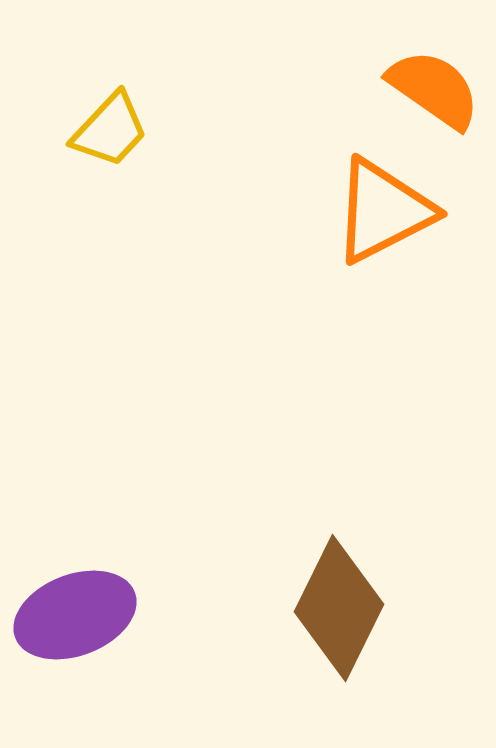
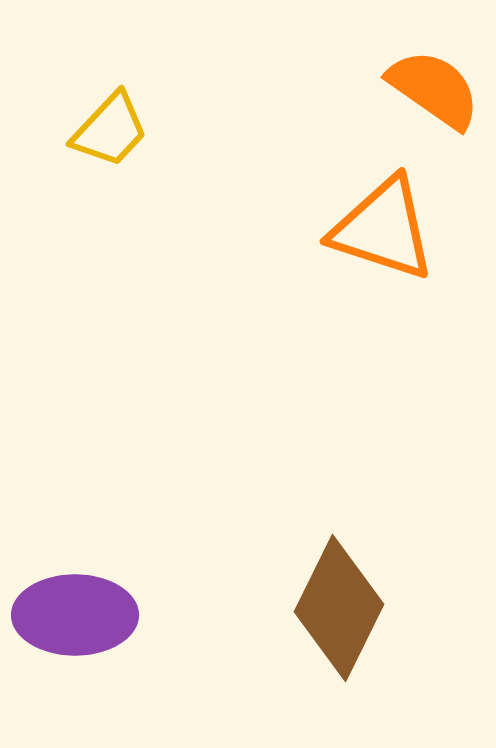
orange triangle: moved 18 px down; rotated 45 degrees clockwise
purple ellipse: rotated 21 degrees clockwise
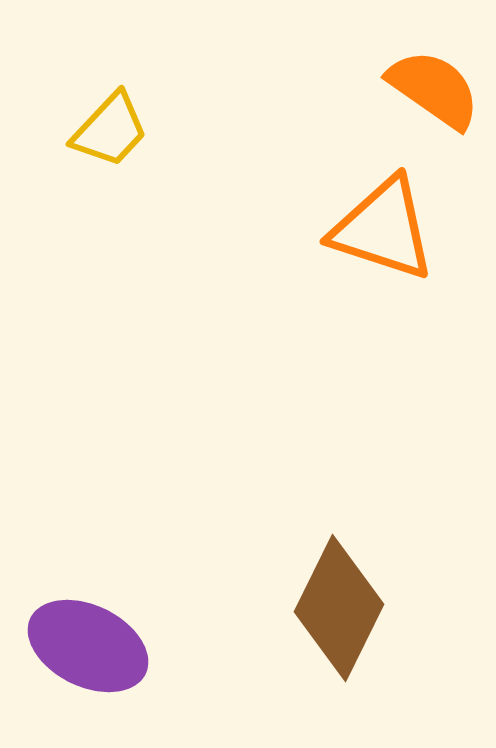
purple ellipse: moved 13 px right, 31 px down; rotated 26 degrees clockwise
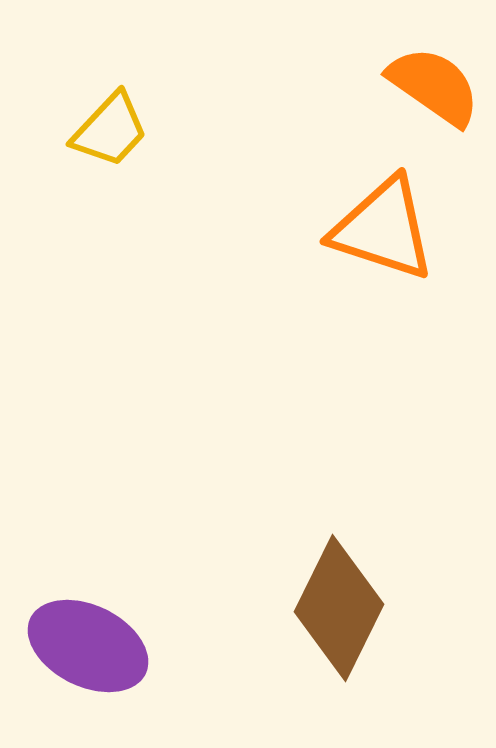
orange semicircle: moved 3 px up
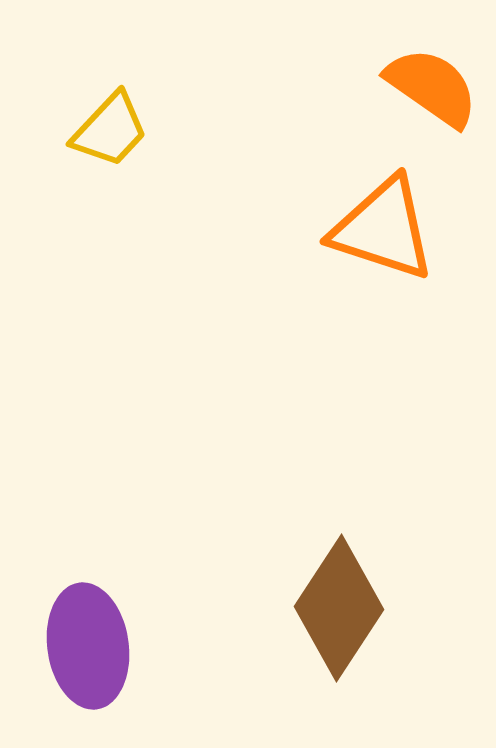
orange semicircle: moved 2 px left, 1 px down
brown diamond: rotated 7 degrees clockwise
purple ellipse: rotated 56 degrees clockwise
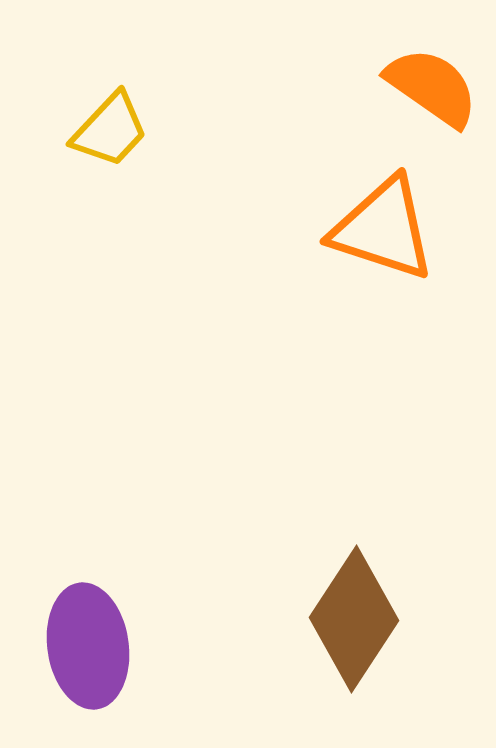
brown diamond: moved 15 px right, 11 px down
